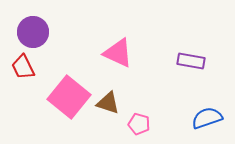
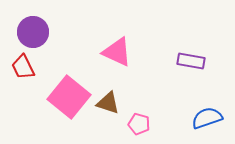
pink triangle: moved 1 px left, 1 px up
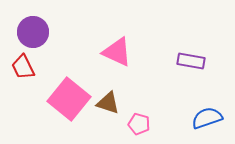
pink square: moved 2 px down
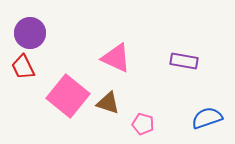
purple circle: moved 3 px left, 1 px down
pink triangle: moved 1 px left, 6 px down
purple rectangle: moved 7 px left
pink square: moved 1 px left, 3 px up
pink pentagon: moved 4 px right
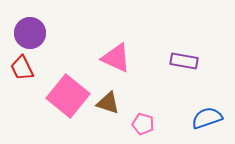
red trapezoid: moved 1 px left, 1 px down
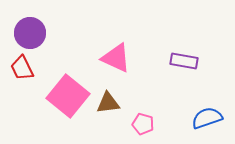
brown triangle: rotated 25 degrees counterclockwise
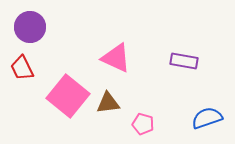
purple circle: moved 6 px up
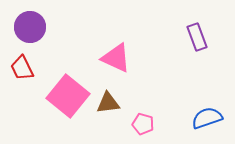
purple rectangle: moved 13 px right, 24 px up; rotated 60 degrees clockwise
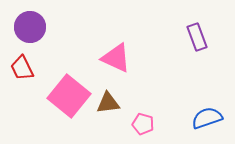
pink square: moved 1 px right
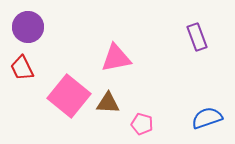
purple circle: moved 2 px left
pink triangle: rotated 36 degrees counterclockwise
brown triangle: rotated 10 degrees clockwise
pink pentagon: moved 1 px left
